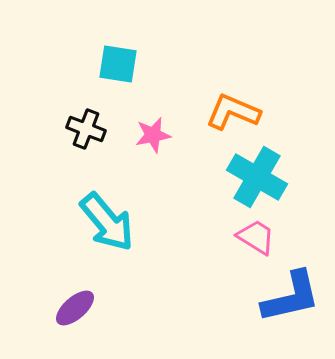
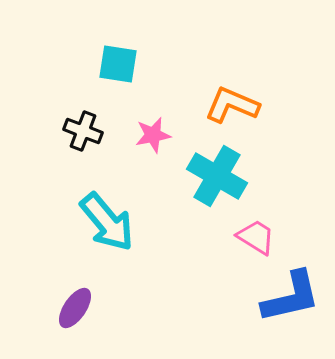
orange L-shape: moved 1 px left, 7 px up
black cross: moved 3 px left, 2 px down
cyan cross: moved 40 px left, 1 px up
purple ellipse: rotated 15 degrees counterclockwise
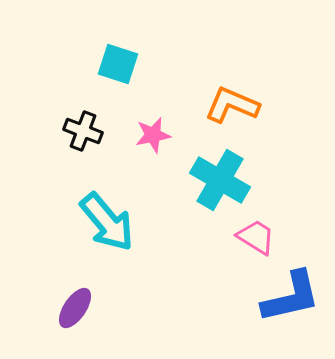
cyan square: rotated 9 degrees clockwise
cyan cross: moved 3 px right, 4 px down
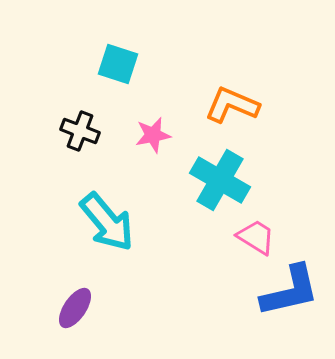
black cross: moved 3 px left
blue L-shape: moved 1 px left, 6 px up
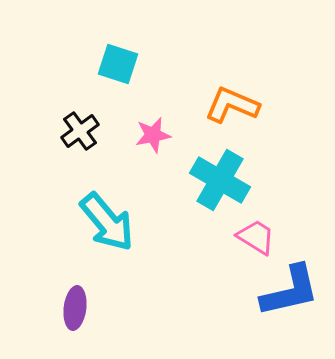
black cross: rotated 33 degrees clockwise
purple ellipse: rotated 27 degrees counterclockwise
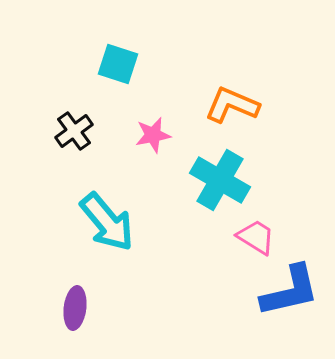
black cross: moved 6 px left
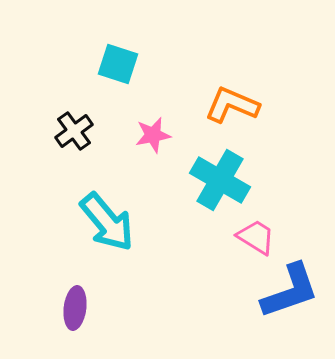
blue L-shape: rotated 6 degrees counterclockwise
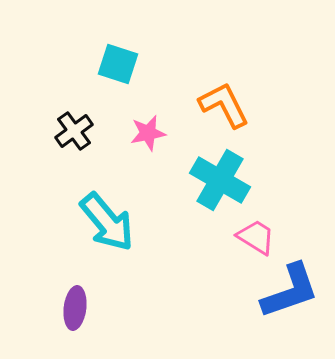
orange L-shape: moved 8 px left; rotated 40 degrees clockwise
pink star: moved 5 px left, 2 px up
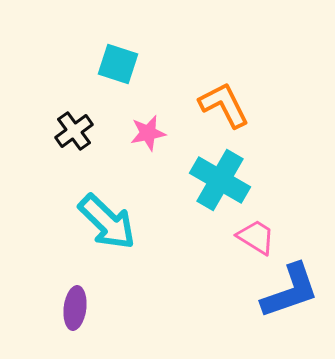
cyan arrow: rotated 6 degrees counterclockwise
